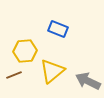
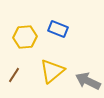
yellow hexagon: moved 14 px up
brown line: rotated 35 degrees counterclockwise
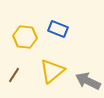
yellow hexagon: rotated 10 degrees clockwise
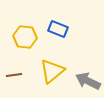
brown line: rotated 49 degrees clockwise
